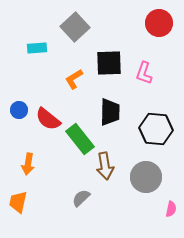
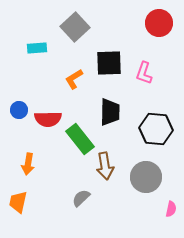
red semicircle: rotated 40 degrees counterclockwise
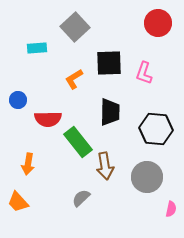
red circle: moved 1 px left
blue circle: moved 1 px left, 10 px up
green rectangle: moved 2 px left, 3 px down
gray circle: moved 1 px right
orange trapezoid: rotated 55 degrees counterclockwise
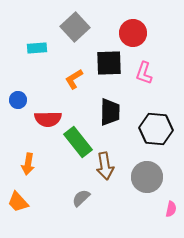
red circle: moved 25 px left, 10 px down
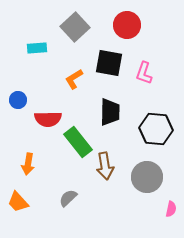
red circle: moved 6 px left, 8 px up
black square: rotated 12 degrees clockwise
gray semicircle: moved 13 px left
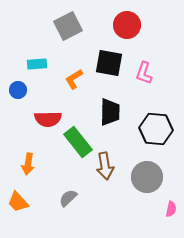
gray square: moved 7 px left, 1 px up; rotated 16 degrees clockwise
cyan rectangle: moved 16 px down
blue circle: moved 10 px up
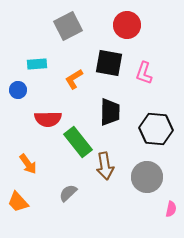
orange arrow: rotated 45 degrees counterclockwise
gray semicircle: moved 5 px up
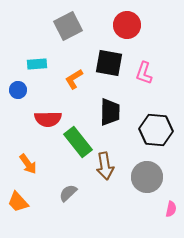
black hexagon: moved 1 px down
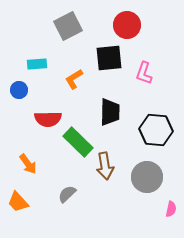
black square: moved 5 px up; rotated 16 degrees counterclockwise
blue circle: moved 1 px right
green rectangle: rotated 8 degrees counterclockwise
gray semicircle: moved 1 px left, 1 px down
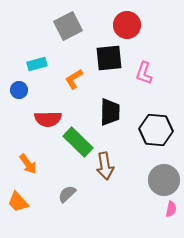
cyan rectangle: rotated 12 degrees counterclockwise
gray circle: moved 17 px right, 3 px down
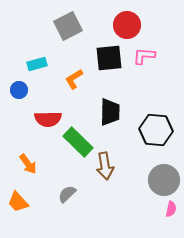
pink L-shape: moved 17 px up; rotated 75 degrees clockwise
